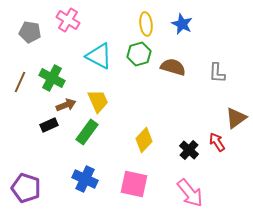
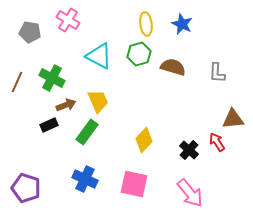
brown line: moved 3 px left
brown triangle: moved 3 px left, 1 px down; rotated 30 degrees clockwise
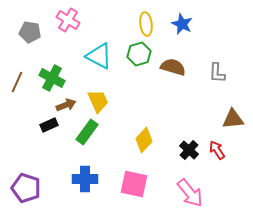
red arrow: moved 8 px down
blue cross: rotated 25 degrees counterclockwise
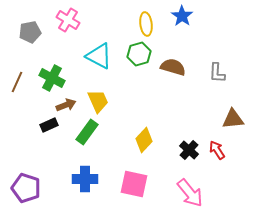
blue star: moved 8 px up; rotated 10 degrees clockwise
gray pentagon: rotated 20 degrees counterclockwise
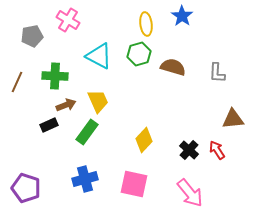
gray pentagon: moved 2 px right, 4 px down
green cross: moved 3 px right, 2 px up; rotated 25 degrees counterclockwise
blue cross: rotated 15 degrees counterclockwise
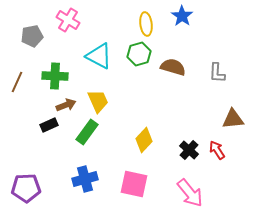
purple pentagon: rotated 20 degrees counterclockwise
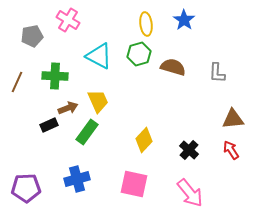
blue star: moved 2 px right, 4 px down
brown arrow: moved 2 px right, 3 px down
red arrow: moved 14 px right
blue cross: moved 8 px left
